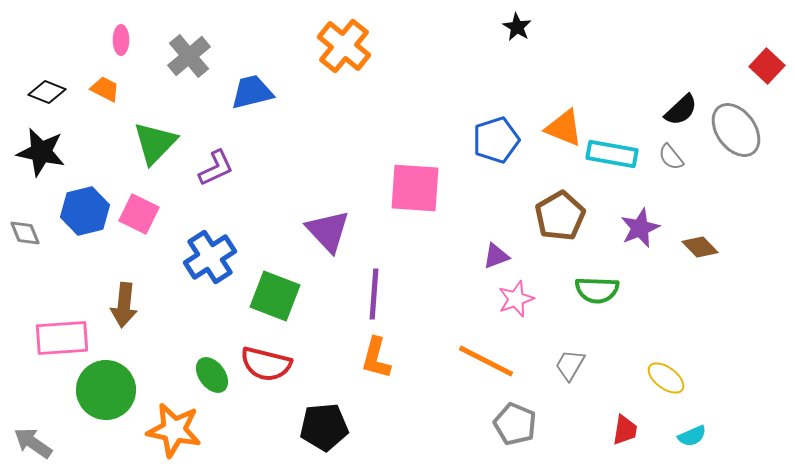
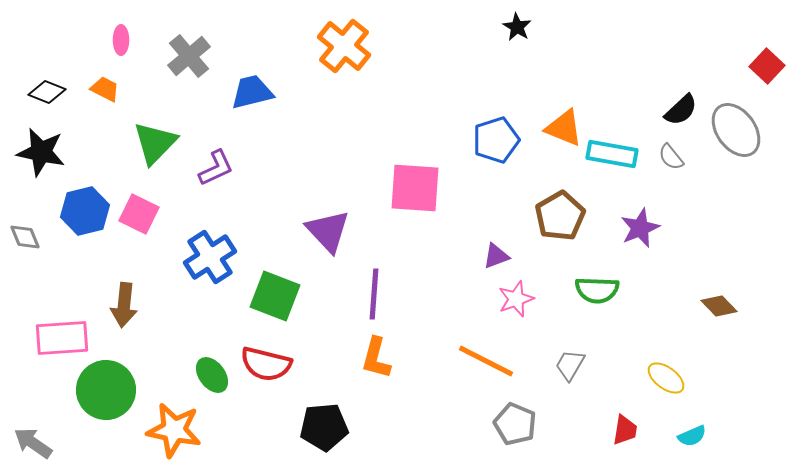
gray diamond at (25, 233): moved 4 px down
brown diamond at (700, 247): moved 19 px right, 59 px down
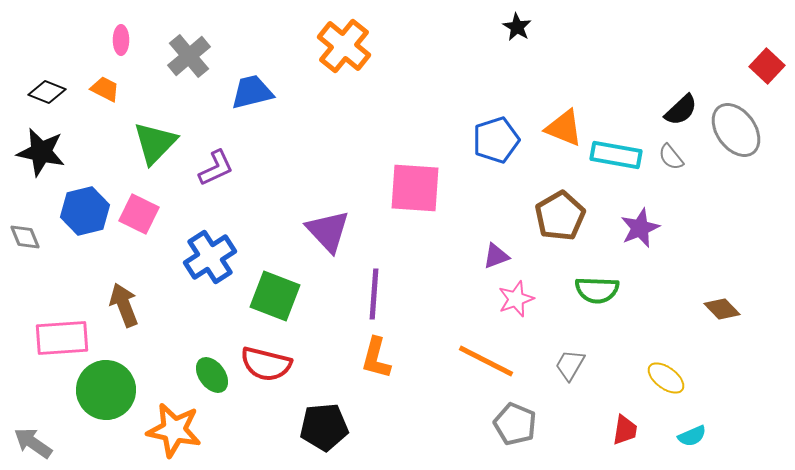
cyan rectangle at (612, 154): moved 4 px right, 1 px down
brown arrow at (124, 305): rotated 153 degrees clockwise
brown diamond at (719, 306): moved 3 px right, 3 px down
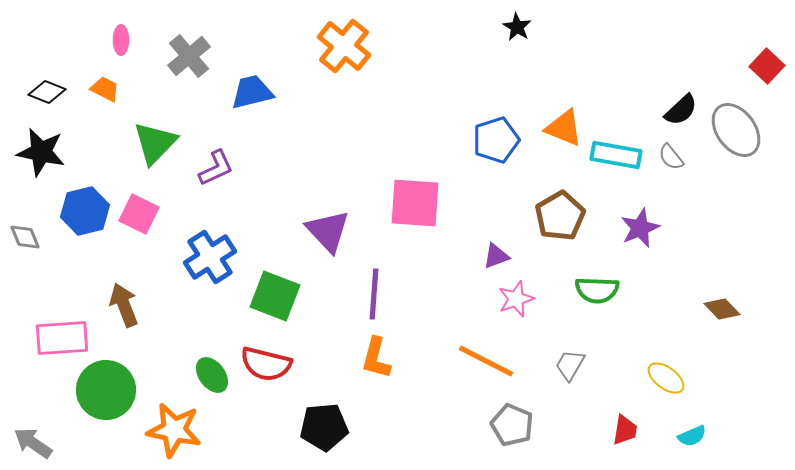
pink square at (415, 188): moved 15 px down
gray pentagon at (515, 424): moved 3 px left, 1 px down
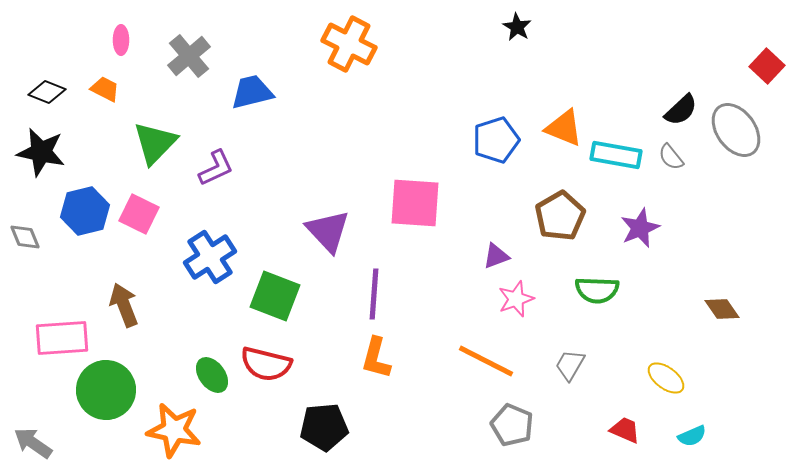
orange cross at (344, 46): moved 5 px right, 2 px up; rotated 12 degrees counterclockwise
brown diamond at (722, 309): rotated 9 degrees clockwise
red trapezoid at (625, 430): rotated 76 degrees counterclockwise
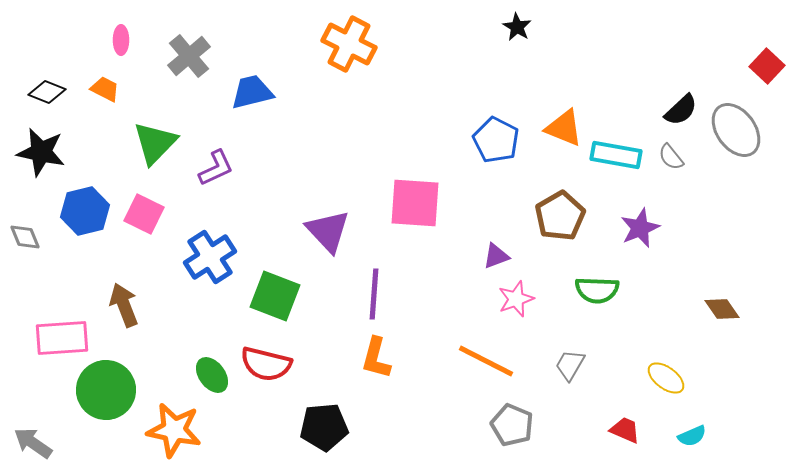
blue pentagon at (496, 140): rotated 27 degrees counterclockwise
pink square at (139, 214): moved 5 px right
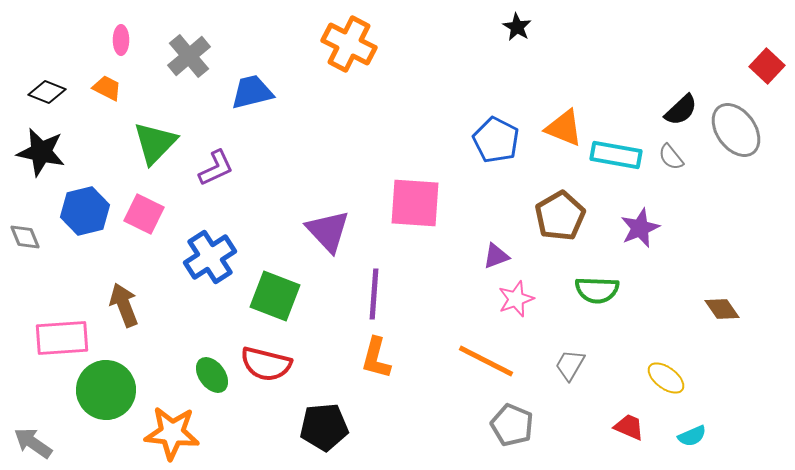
orange trapezoid at (105, 89): moved 2 px right, 1 px up
orange star at (174, 430): moved 2 px left, 3 px down; rotated 6 degrees counterclockwise
red trapezoid at (625, 430): moved 4 px right, 3 px up
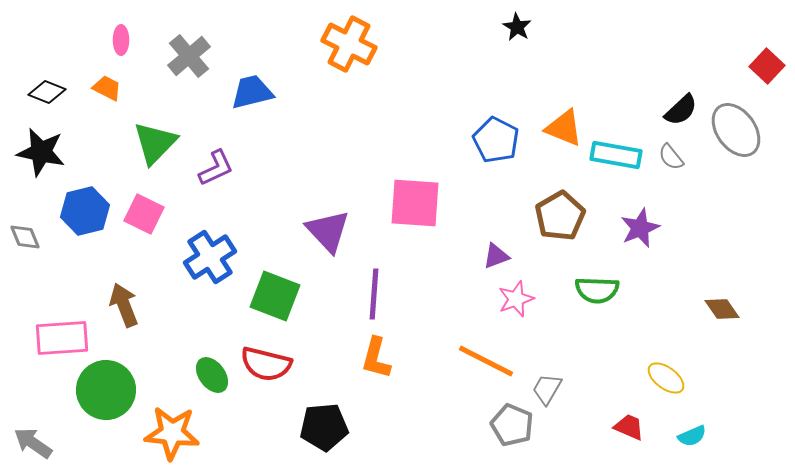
gray trapezoid at (570, 365): moved 23 px left, 24 px down
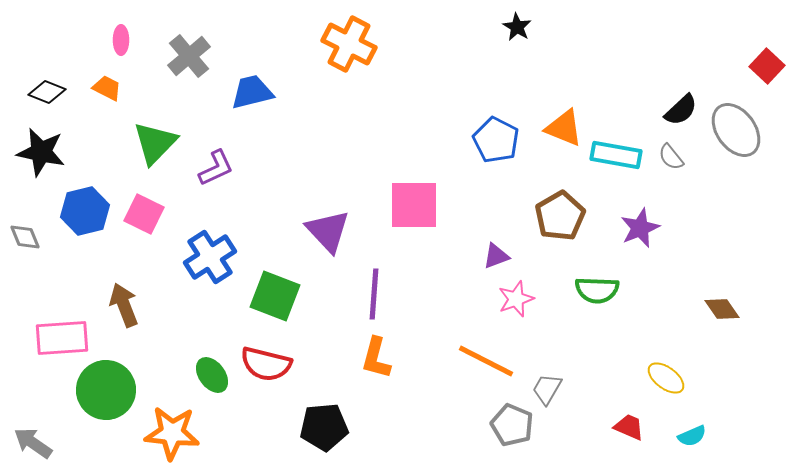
pink square at (415, 203): moved 1 px left, 2 px down; rotated 4 degrees counterclockwise
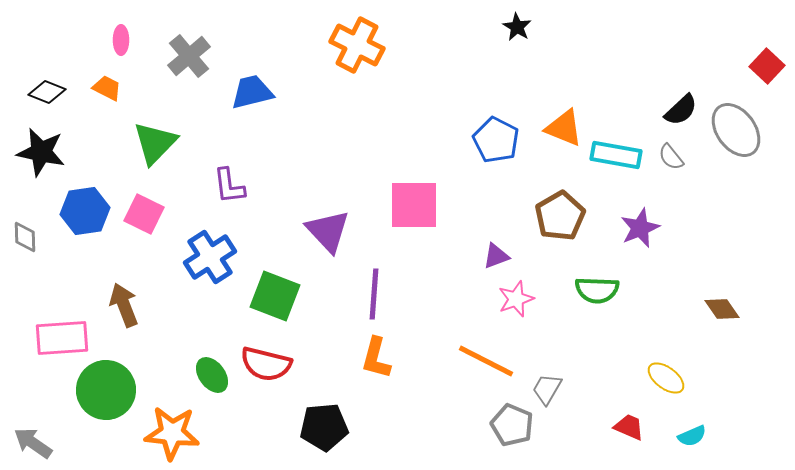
orange cross at (349, 44): moved 8 px right, 1 px down
purple L-shape at (216, 168): moved 13 px right, 18 px down; rotated 108 degrees clockwise
blue hexagon at (85, 211): rotated 6 degrees clockwise
gray diamond at (25, 237): rotated 20 degrees clockwise
